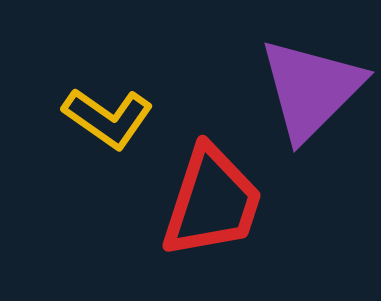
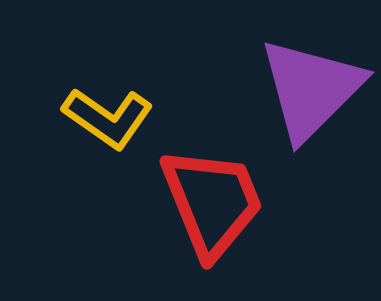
red trapezoid: rotated 40 degrees counterclockwise
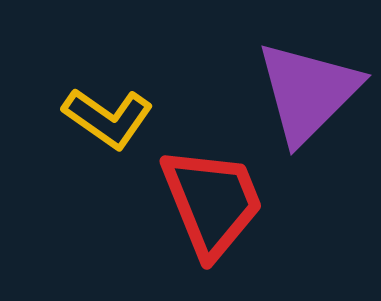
purple triangle: moved 3 px left, 3 px down
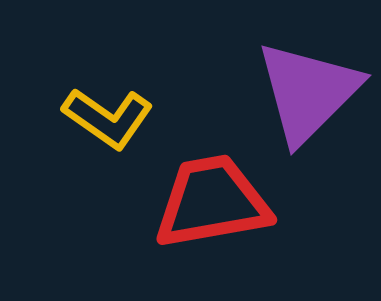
red trapezoid: rotated 78 degrees counterclockwise
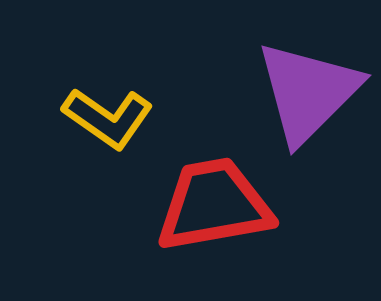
red trapezoid: moved 2 px right, 3 px down
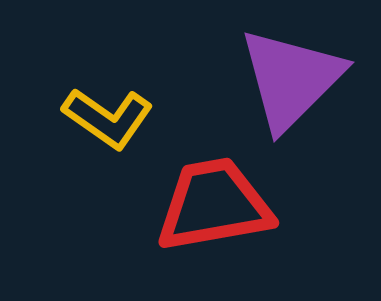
purple triangle: moved 17 px left, 13 px up
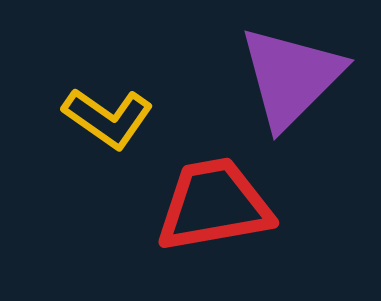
purple triangle: moved 2 px up
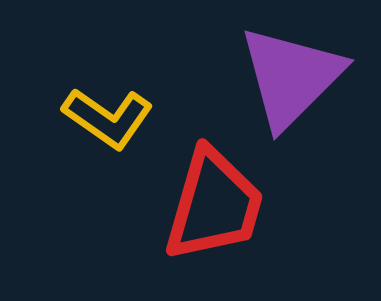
red trapezoid: rotated 116 degrees clockwise
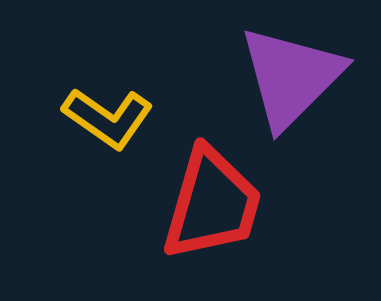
red trapezoid: moved 2 px left, 1 px up
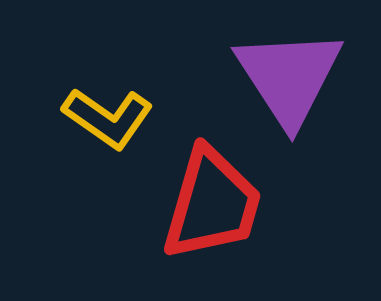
purple triangle: moved 2 px left; rotated 18 degrees counterclockwise
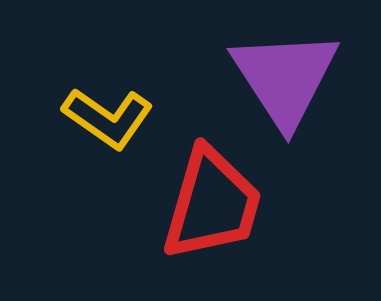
purple triangle: moved 4 px left, 1 px down
